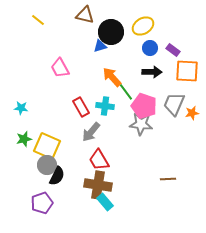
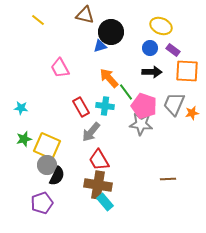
yellow ellipse: moved 18 px right; rotated 55 degrees clockwise
orange arrow: moved 3 px left, 1 px down
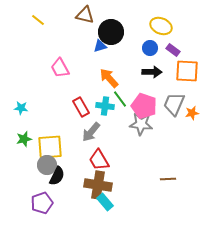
green line: moved 6 px left, 7 px down
yellow square: moved 3 px right, 1 px down; rotated 28 degrees counterclockwise
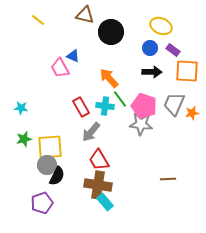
blue triangle: moved 27 px left, 10 px down; rotated 40 degrees clockwise
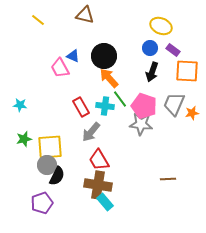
black circle: moved 7 px left, 24 px down
black arrow: rotated 108 degrees clockwise
cyan star: moved 1 px left, 3 px up
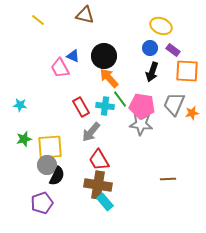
pink pentagon: moved 2 px left; rotated 10 degrees counterclockwise
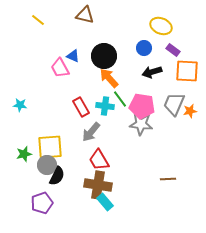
blue circle: moved 6 px left
black arrow: rotated 54 degrees clockwise
orange star: moved 2 px left, 2 px up
green star: moved 15 px down
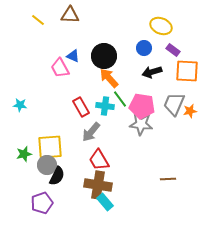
brown triangle: moved 15 px left; rotated 12 degrees counterclockwise
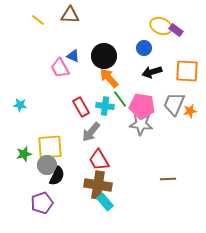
purple rectangle: moved 3 px right, 20 px up
